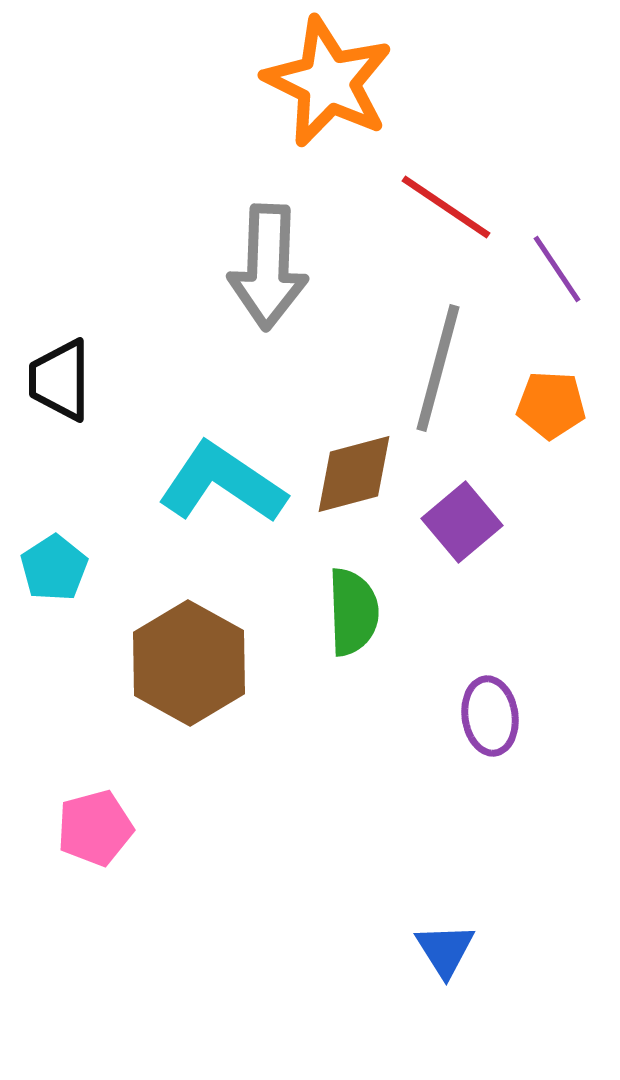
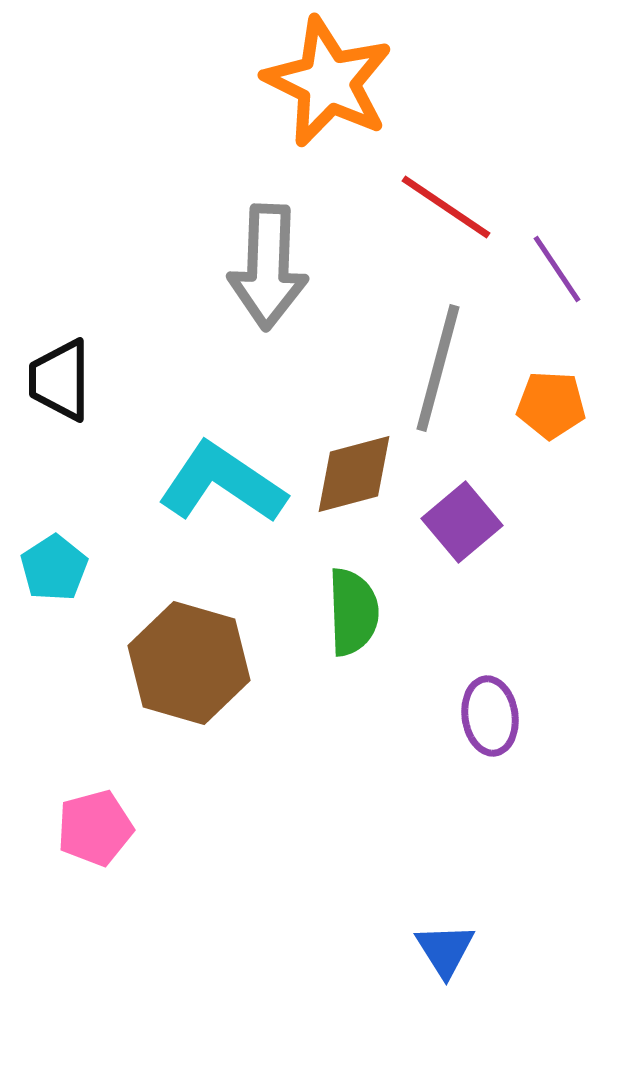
brown hexagon: rotated 13 degrees counterclockwise
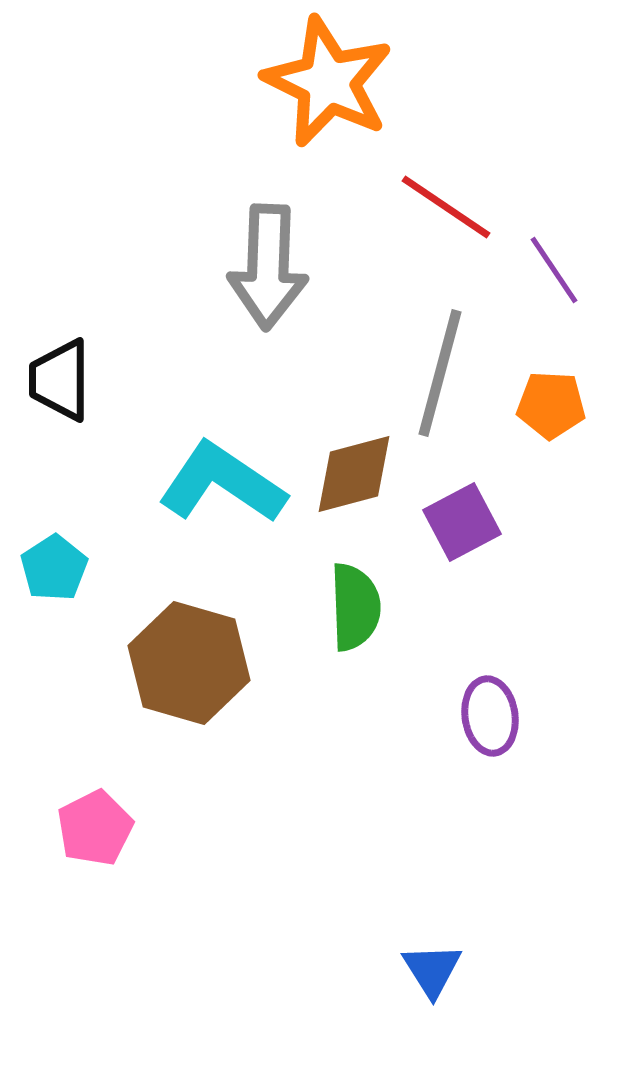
purple line: moved 3 px left, 1 px down
gray line: moved 2 px right, 5 px down
purple square: rotated 12 degrees clockwise
green semicircle: moved 2 px right, 5 px up
pink pentagon: rotated 12 degrees counterclockwise
blue triangle: moved 13 px left, 20 px down
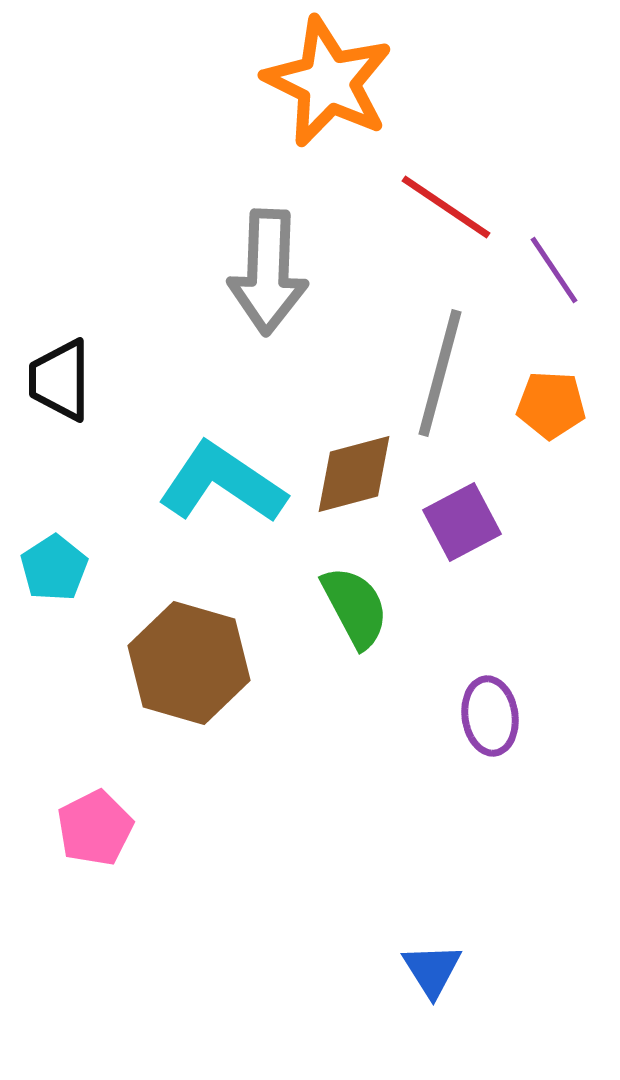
gray arrow: moved 5 px down
green semicircle: rotated 26 degrees counterclockwise
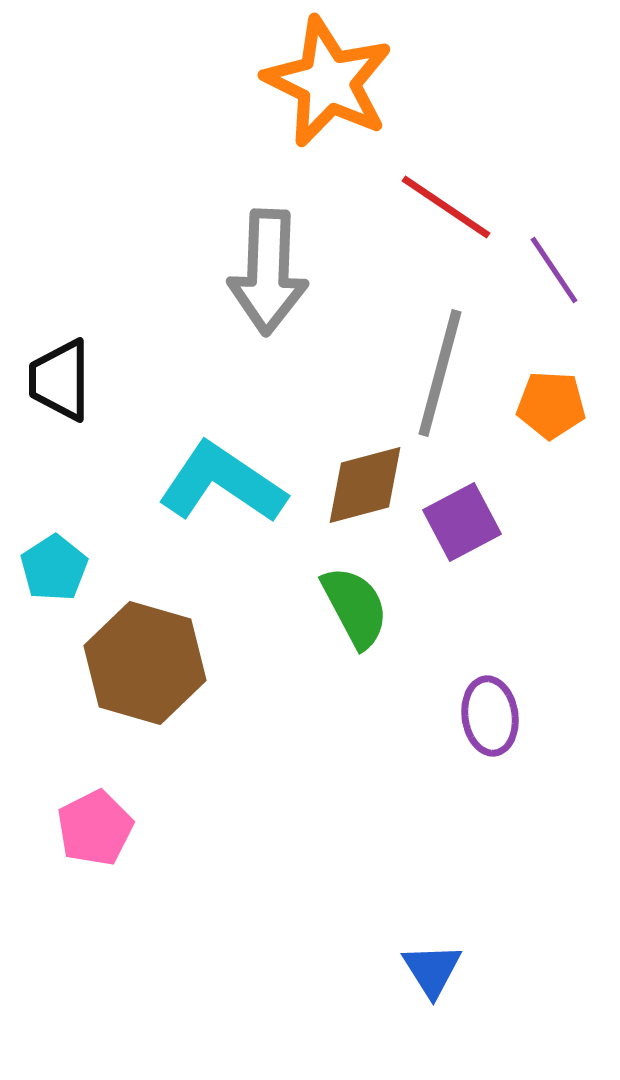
brown diamond: moved 11 px right, 11 px down
brown hexagon: moved 44 px left
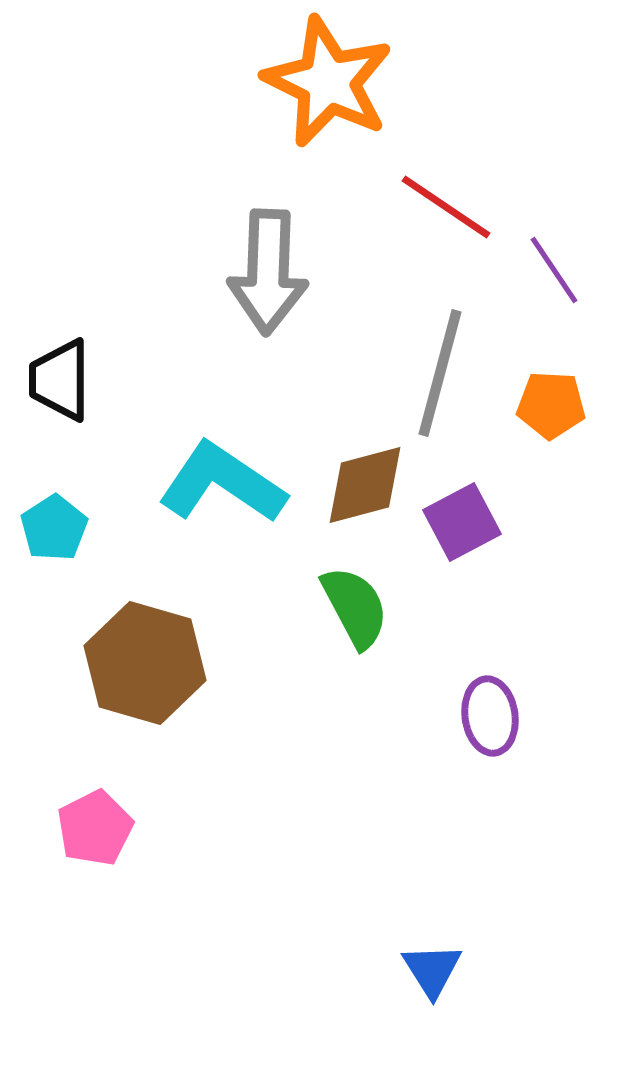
cyan pentagon: moved 40 px up
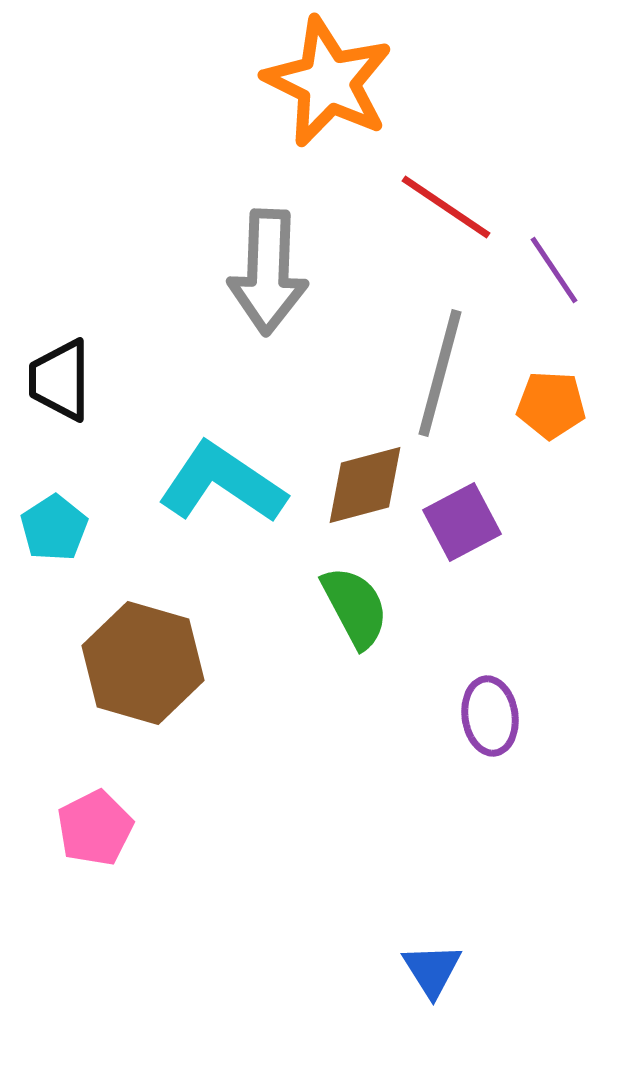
brown hexagon: moved 2 px left
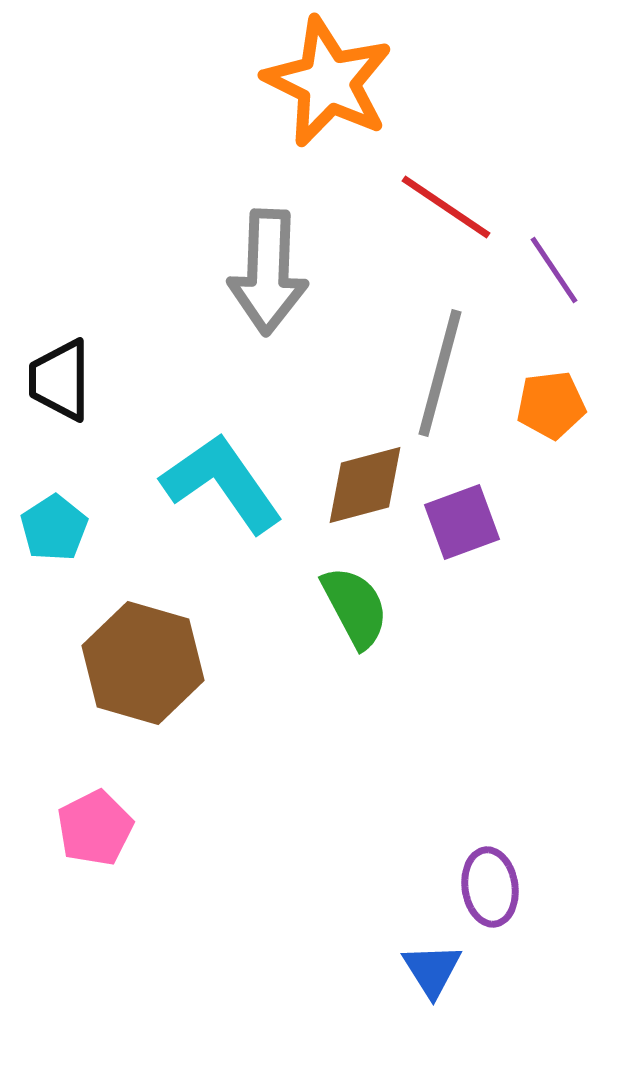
orange pentagon: rotated 10 degrees counterclockwise
cyan L-shape: rotated 21 degrees clockwise
purple square: rotated 8 degrees clockwise
purple ellipse: moved 171 px down
